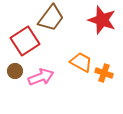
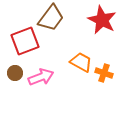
red star: rotated 8 degrees clockwise
red square: rotated 12 degrees clockwise
brown circle: moved 2 px down
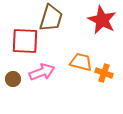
brown trapezoid: rotated 20 degrees counterclockwise
red square: rotated 24 degrees clockwise
orange trapezoid: rotated 15 degrees counterclockwise
brown circle: moved 2 px left, 6 px down
pink arrow: moved 1 px right, 5 px up
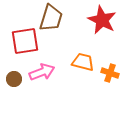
red square: rotated 12 degrees counterclockwise
orange trapezoid: moved 2 px right
orange cross: moved 6 px right
brown circle: moved 1 px right
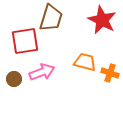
orange trapezoid: moved 2 px right
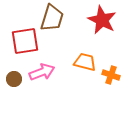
brown trapezoid: moved 1 px right
orange cross: moved 1 px right, 2 px down
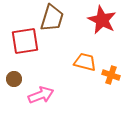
pink arrow: moved 1 px left, 23 px down
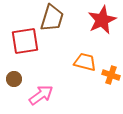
red star: rotated 20 degrees clockwise
pink arrow: rotated 15 degrees counterclockwise
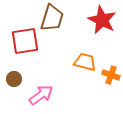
red star: rotated 20 degrees counterclockwise
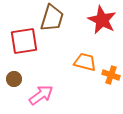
red square: moved 1 px left
